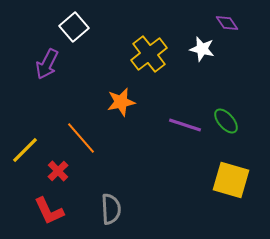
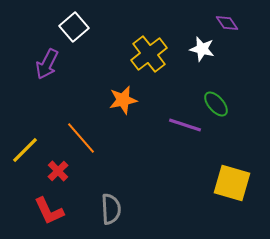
orange star: moved 2 px right, 2 px up
green ellipse: moved 10 px left, 17 px up
yellow square: moved 1 px right, 3 px down
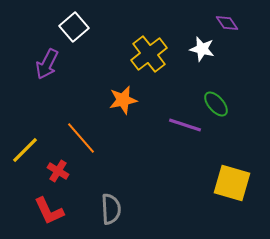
red cross: rotated 15 degrees counterclockwise
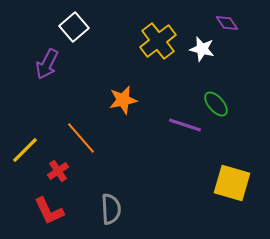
yellow cross: moved 9 px right, 13 px up
red cross: rotated 25 degrees clockwise
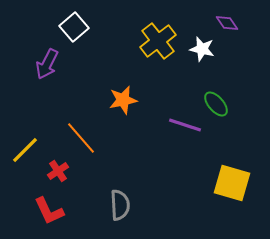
gray semicircle: moved 9 px right, 4 px up
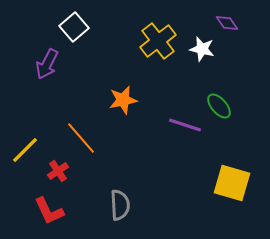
green ellipse: moved 3 px right, 2 px down
